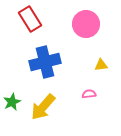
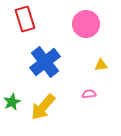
red rectangle: moved 5 px left; rotated 15 degrees clockwise
blue cross: rotated 24 degrees counterclockwise
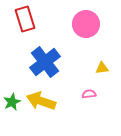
yellow triangle: moved 1 px right, 3 px down
yellow arrow: moved 2 px left, 6 px up; rotated 68 degrees clockwise
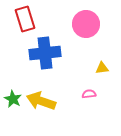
blue cross: moved 9 px up; rotated 32 degrees clockwise
green star: moved 1 px right, 3 px up; rotated 18 degrees counterclockwise
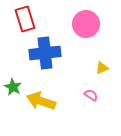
yellow triangle: rotated 16 degrees counterclockwise
pink semicircle: moved 2 px right, 1 px down; rotated 40 degrees clockwise
green star: moved 12 px up
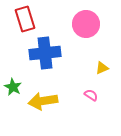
yellow arrow: moved 2 px right; rotated 28 degrees counterclockwise
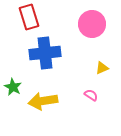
red rectangle: moved 4 px right, 2 px up
pink circle: moved 6 px right
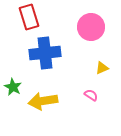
pink circle: moved 1 px left, 3 px down
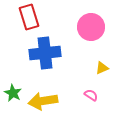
green star: moved 6 px down
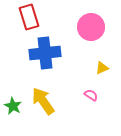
green star: moved 13 px down
yellow arrow: rotated 64 degrees clockwise
